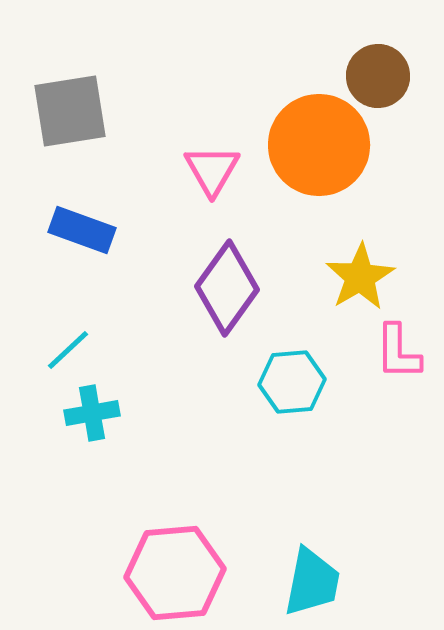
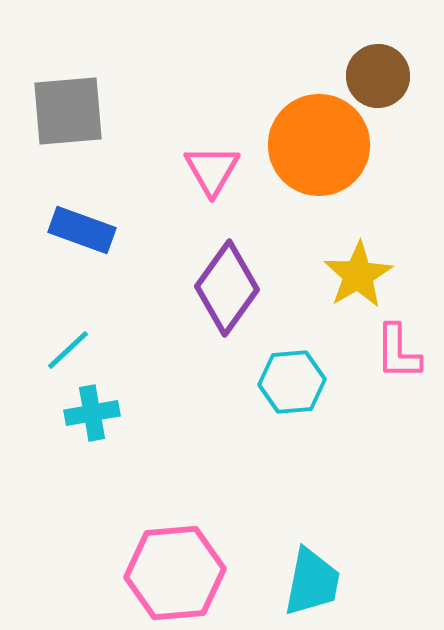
gray square: moved 2 px left; rotated 4 degrees clockwise
yellow star: moved 2 px left, 2 px up
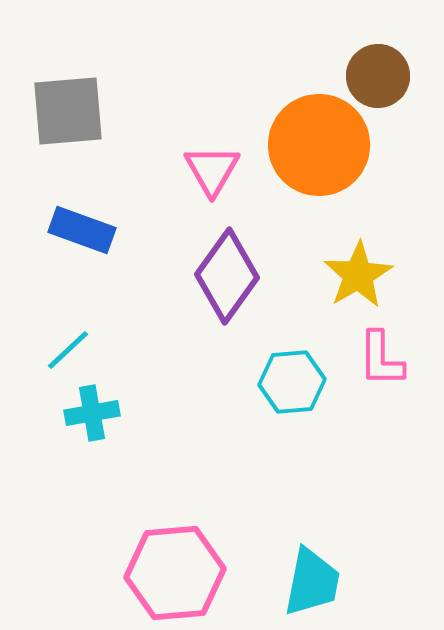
purple diamond: moved 12 px up
pink L-shape: moved 17 px left, 7 px down
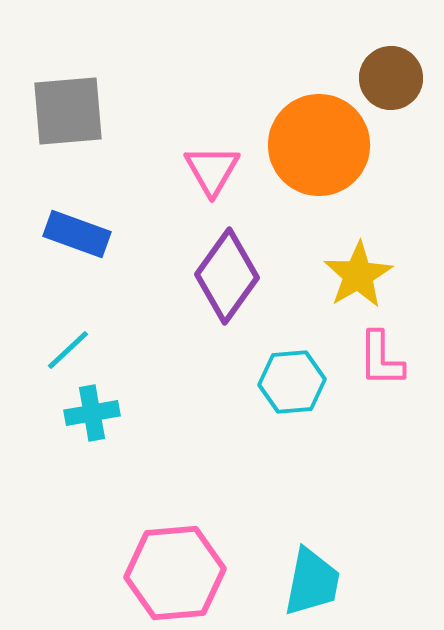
brown circle: moved 13 px right, 2 px down
blue rectangle: moved 5 px left, 4 px down
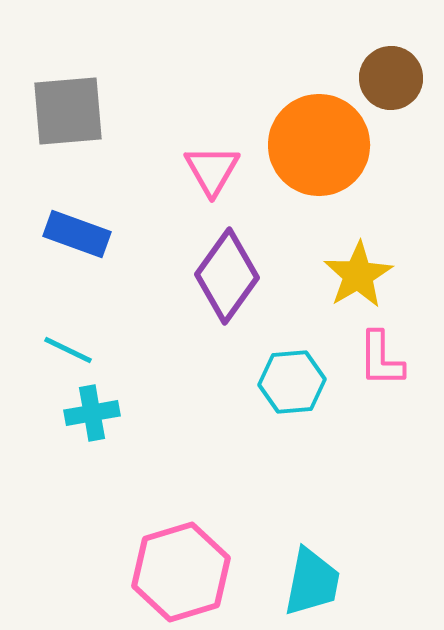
cyan line: rotated 69 degrees clockwise
pink hexagon: moved 6 px right, 1 px up; rotated 12 degrees counterclockwise
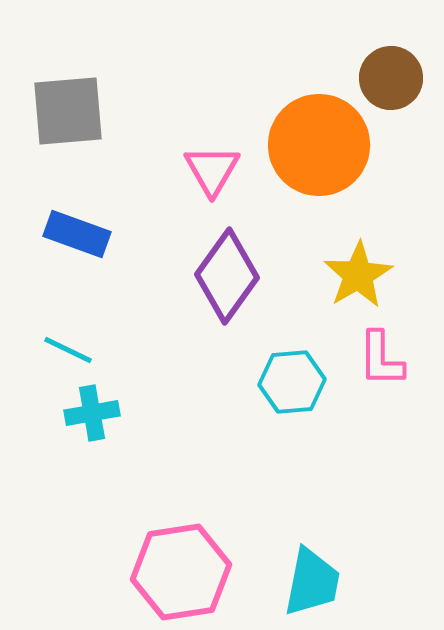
pink hexagon: rotated 8 degrees clockwise
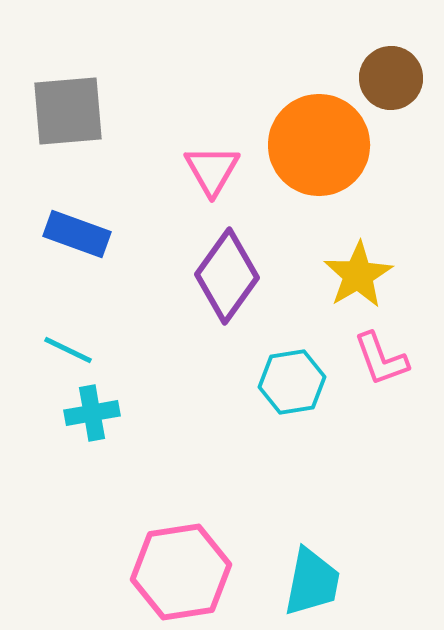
pink L-shape: rotated 20 degrees counterclockwise
cyan hexagon: rotated 4 degrees counterclockwise
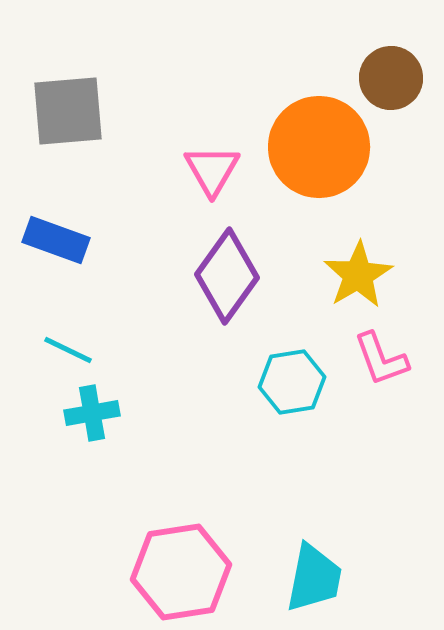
orange circle: moved 2 px down
blue rectangle: moved 21 px left, 6 px down
cyan trapezoid: moved 2 px right, 4 px up
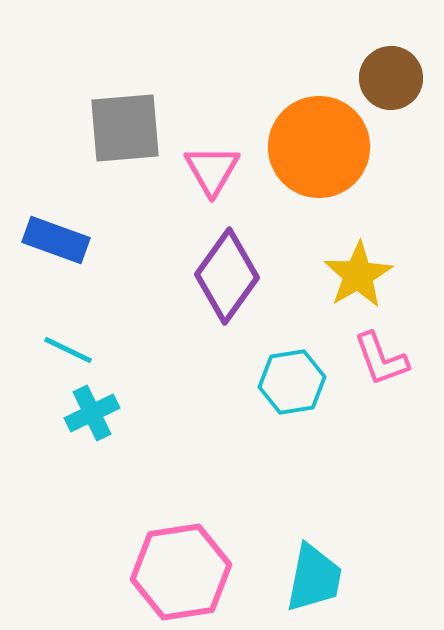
gray square: moved 57 px right, 17 px down
cyan cross: rotated 16 degrees counterclockwise
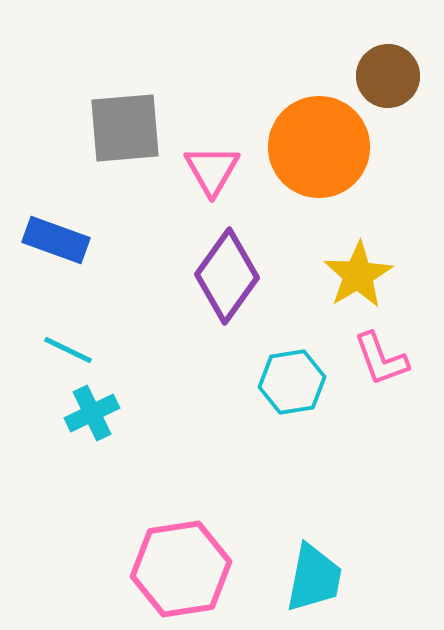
brown circle: moved 3 px left, 2 px up
pink hexagon: moved 3 px up
